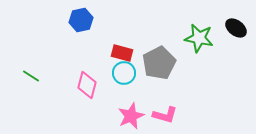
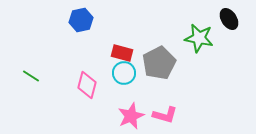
black ellipse: moved 7 px left, 9 px up; rotated 20 degrees clockwise
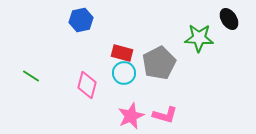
green star: rotated 8 degrees counterclockwise
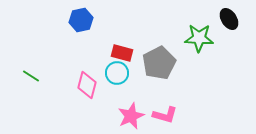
cyan circle: moved 7 px left
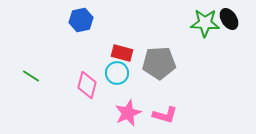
green star: moved 6 px right, 15 px up
gray pentagon: rotated 24 degrees clockwise
pink star: moved 3 px left, 3 px up
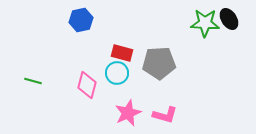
green line: moved 2 px right, 5 px down; rotated 18 degrees counterclockwise
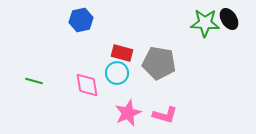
gray pentagon: rotated 12 degrees clockwise
green line: moved 1 px right
pink diamond: rotated 24 degrees counterclockwise
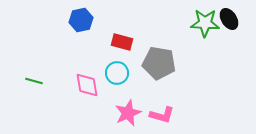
red rectangle: moved 11 px up
pink L-shape: moved 3 px left
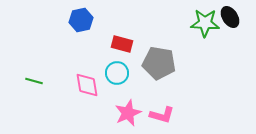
black ellipse: moved 1 px right, 2 px up
red rectangle: moved 2 px down
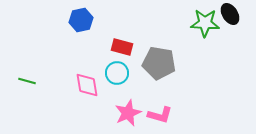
black ellipse: moved 3 px up
red rectangle: moved 3 px down
green line: moved 7 px left
pink L-shape: moved 2 px left
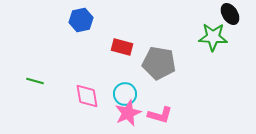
green star: moved 8 px right, 14 px down
cyan circle: moved 8 px right, 21 px down
green line: moved 8 px right
pink diamond: moved 11 px down
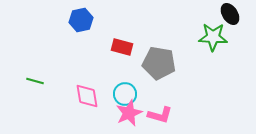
pink star: moved 1 px right
